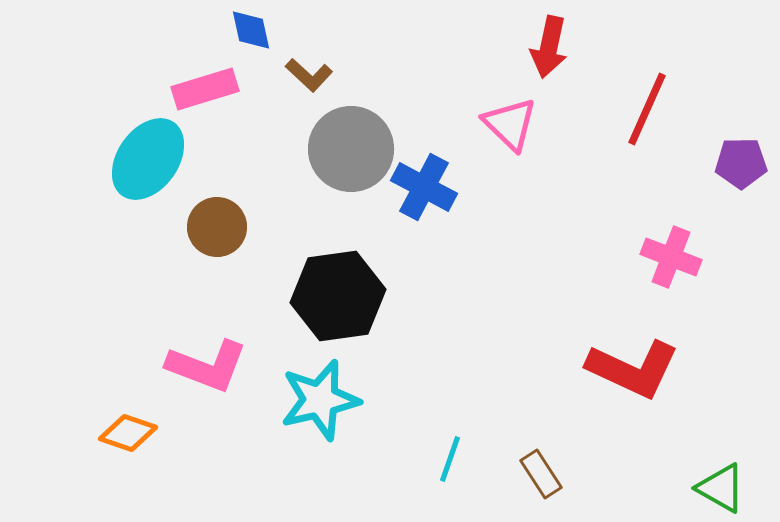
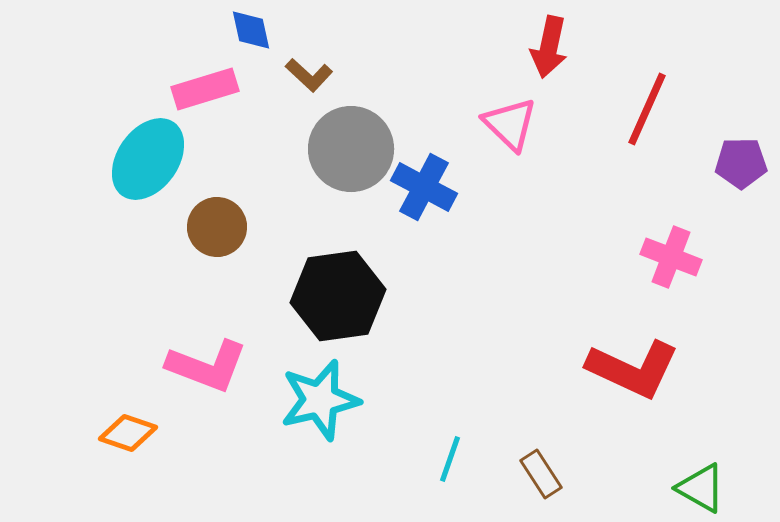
green triangle: moved 20 px left
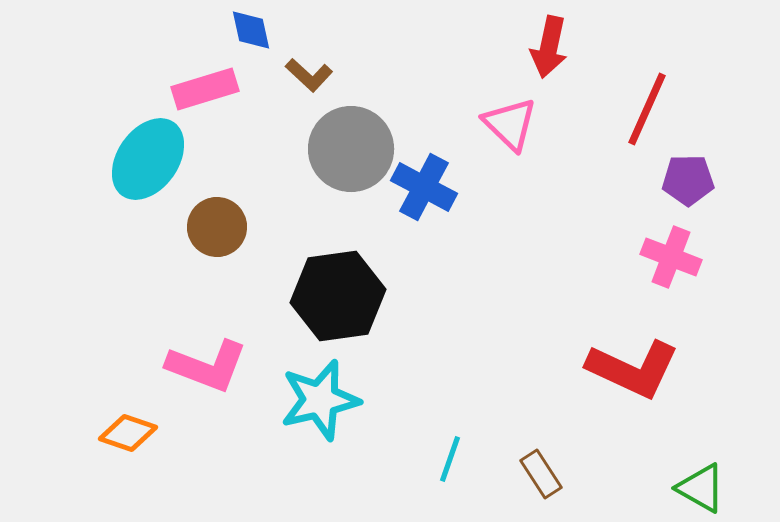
purple pentagon: moved 53 px left, 17 px down
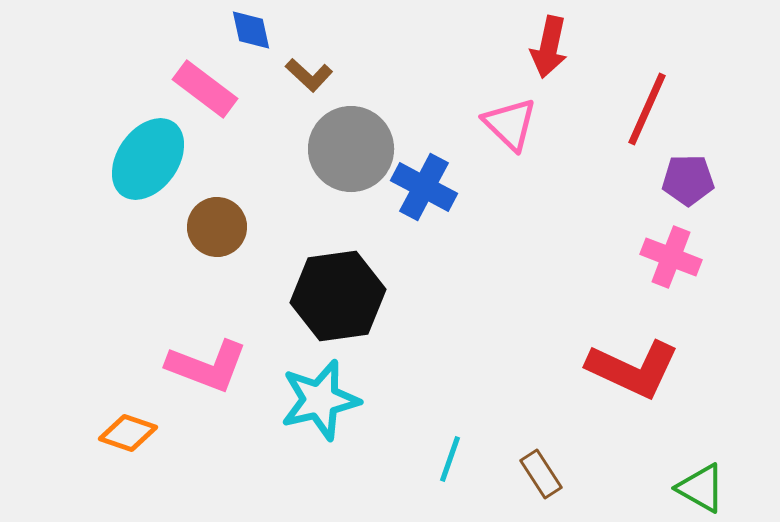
pink rectangle: rotated 54 degrees clockwise
